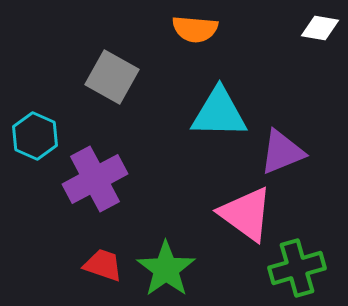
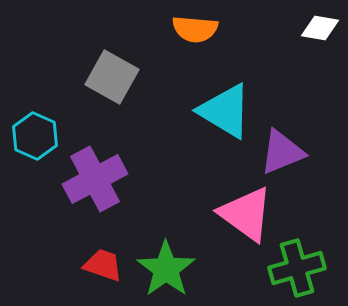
cyan triangle: moved 6 px right, 2 px up; rotated 30 degrees clockwise
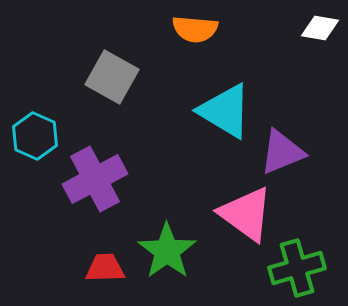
red trapezoid: moved 2 px right, 3 px down; rotated 21 degrees counterclockwise
green star: moved 1 px right, 18 px up
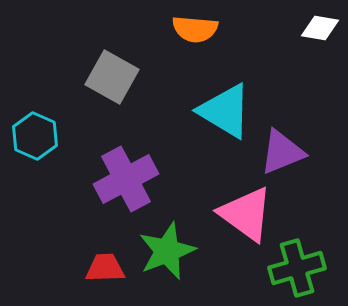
purple cross: moved 31 px right
green star: rotated 14 degrees clockwise
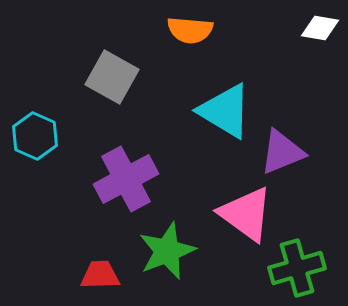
orange semicircle: moved 5 px left, 1 px down
red trapezoid: moved 5 px left, 7 px down
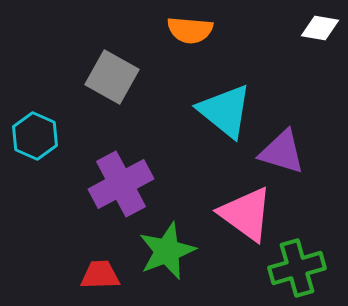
cyan triangle: rotated 8 degrees clockwise
purple triangle: rotated 39 degrees clockwise
purple cross: moved 5 px left, 5 px down
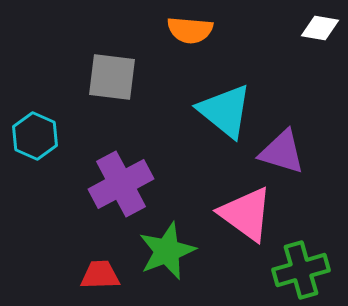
gray square: rotated 22 degrees counterclockwise
green cross: moved 4 px right, 2 px down
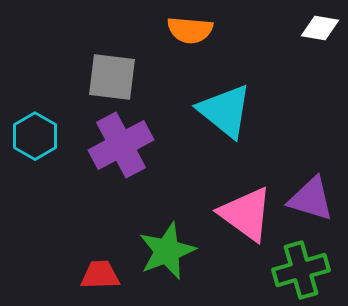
cyan hexagon: rotated 6 degrees clockwise
purple triangle: moved 29 px right, 47 px down
purple cross: moved 39 px up
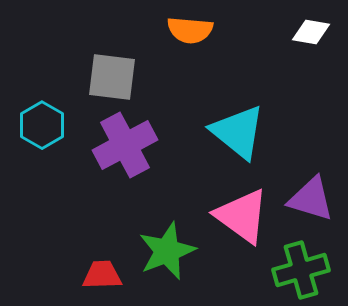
white diamond: moved 9 px left, 4 px down
cyan triangle: moved 13 px right, 21 px down
cyan hexagon: moved 7 px right, 11 px up
purple cross: moved 4 px right
pink triangle: moved 4 px left, 2 px down
red trapezoid: moved 2 px right
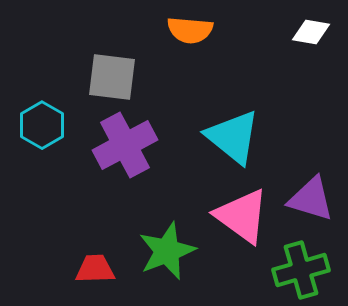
cyan triangle: moved 5 px left, 5 px down
red trapezoid: moved 7 px left, 6 px up
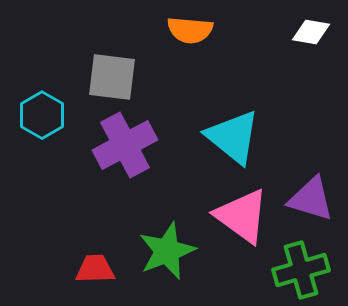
cyan hexagon: moved 10 px up
